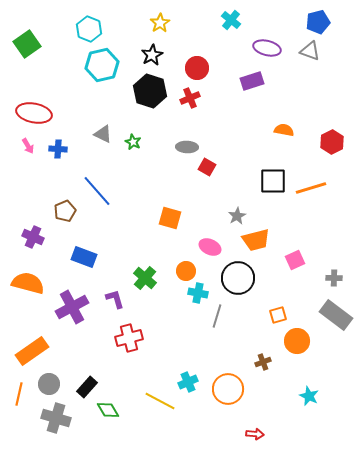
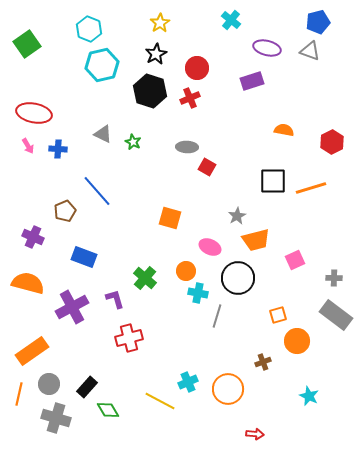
black star at (152, 55): moved 4 px right, 1 px up
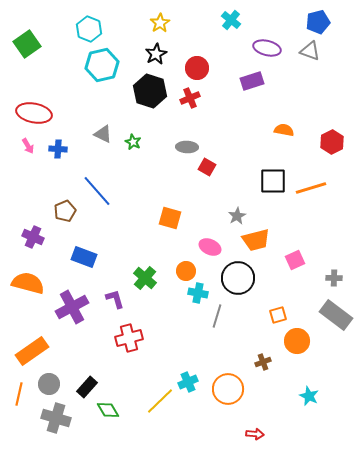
yellow line at (160, 401): rotated 72 degrees counterclockwise
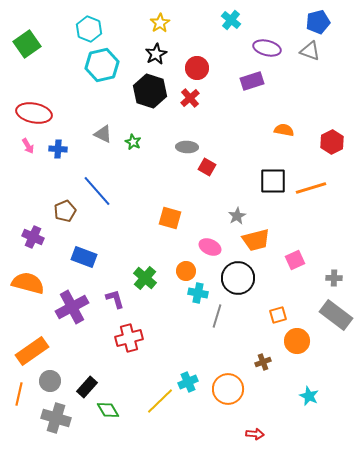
red cross at (190, 98): rotated 18 degrees counterclockwise
gray circle at (49, 384): moved 1 px right, 3 px up
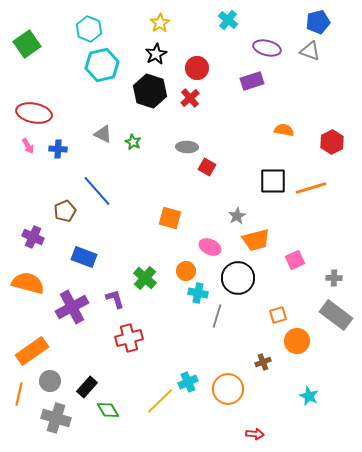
cyan cross at (231, 20): moved 3 px left
